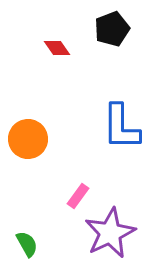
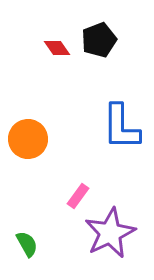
black pentagon: moved 13 px left, 11 px down
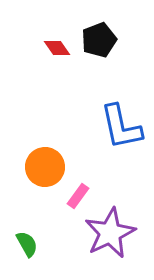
blue L-shape: rotated 12 degrees counterclockwise
orange circle: moved 17 px right, 28 px down
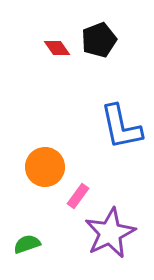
green semicircle: rotated 80 degrees counterclockwise
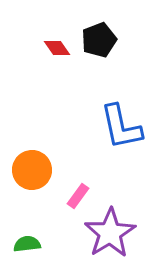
orange circle: moved 13 px left, 3 px down
purple star: rotated 6 degrees counterclockwise
green semicircle: rotated 12 degrees clockwise
